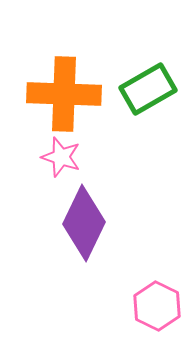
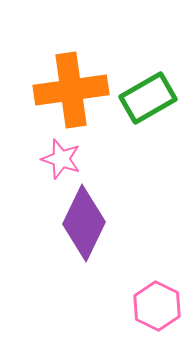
green rectangle: moved 9 px down
orange cross: moved 7 px right, 4 px up; rotated 10 degrees counterclockwise
pink star: moved 2 px down
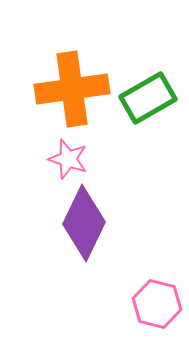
orange cross: moved 1 px right, 1 px up
pink star: moved 7 px right
pink hexagon: moved 2 px up; rotated 12 degrees counterclockwise
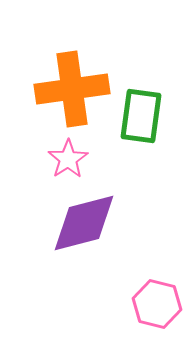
green rectangle: moved 7 px left, 18 px down; rotated 52 degrees counterclockwise
pink star: rotated 21 degrees clockwise
purple diamond: rotated 50 degrees clockwise
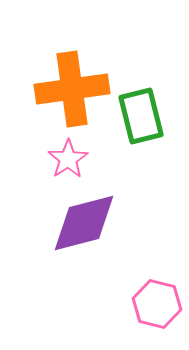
green rectangle: rotated 22 degrees counterclockwise
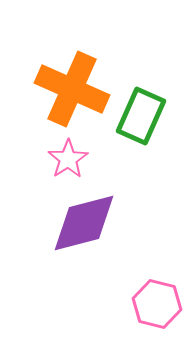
orange cross: rotated 32 degrees clockwise
green rectangle: rotated 38 degrees clockwise
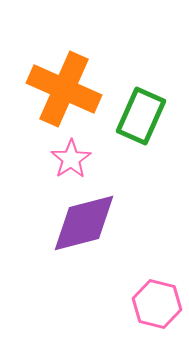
orange cross: moved 8 px left
pink star: moved 3 px right
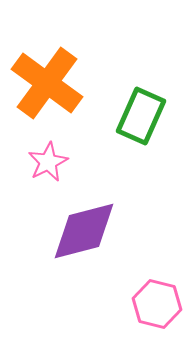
orange cross: moved 17 px left, 6 px up; rotated 12 degrees clockwise
pink star: moved 23 px left, 3 px down; rotated 6 degrees clockwise
purple diamond: moved 8 px down
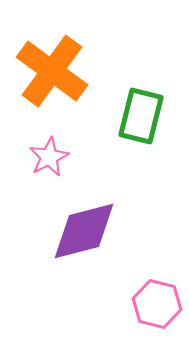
orange cross: moved 5 px right, 12 px up
green rectangle: rotated 10 degrees counterclockwise
pink star: moved 1 px right, 5 px up
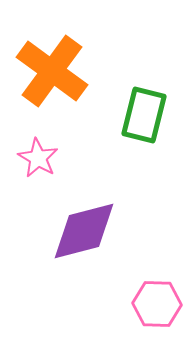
green rectangle: moved 3 px right, 1 px up
pink star: moved 11 px left, 1 px down; rotated 15 degrees counterclockwise
pink hexagon: rotated 12 degrees counterclockwise
